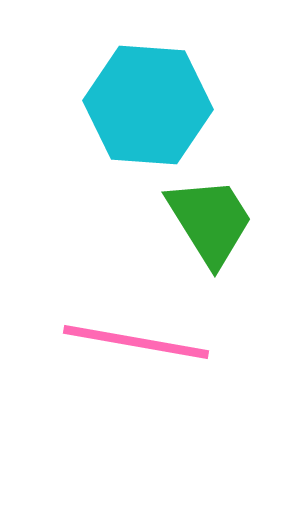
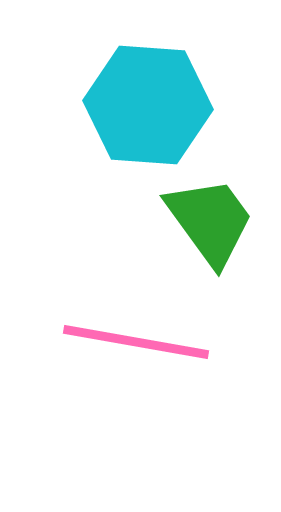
green trapezoid: rotated 4 degrees counterclockwise
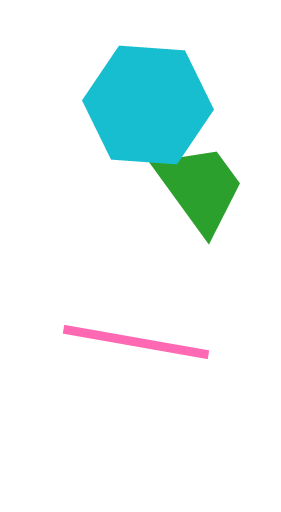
green trapezoid: moved 10 px left, 33 px up
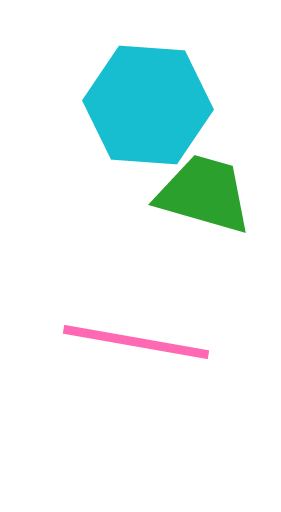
green trapezoid: moved 4 px right, 6 px down; rotated 38 degrees counterclockwise
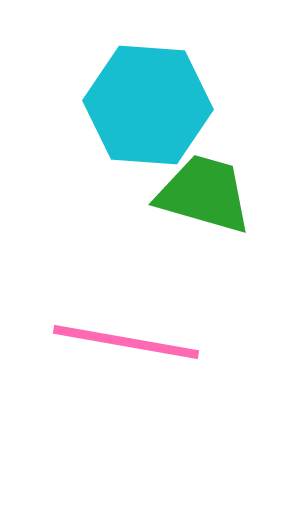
pink line: moved 10 px left
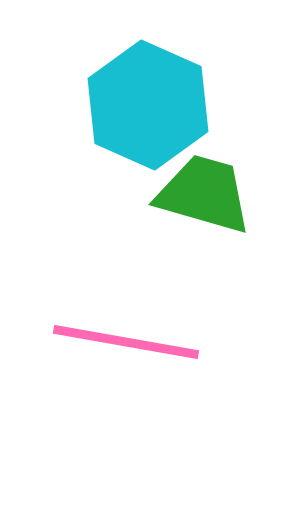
cyan hexagon: rotated 20 degrees clockwise
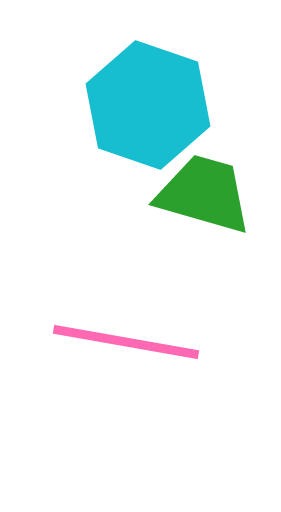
cyan hexagon: rotated 5 degrees counterclockwise
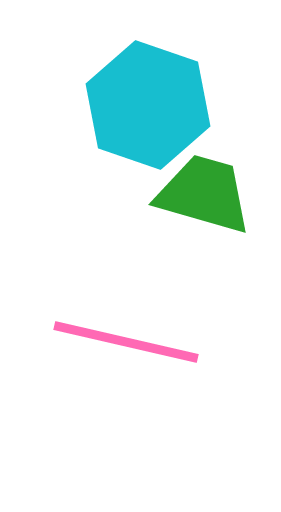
pink line: rotated 3 degrees clockwise
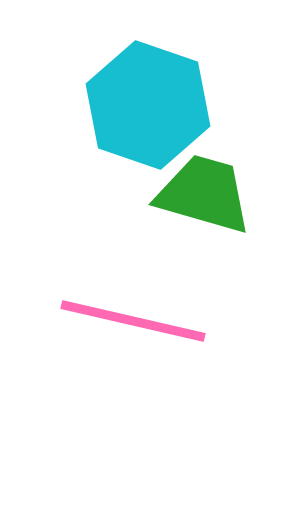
pink line: moved 7 px right, 21 px up
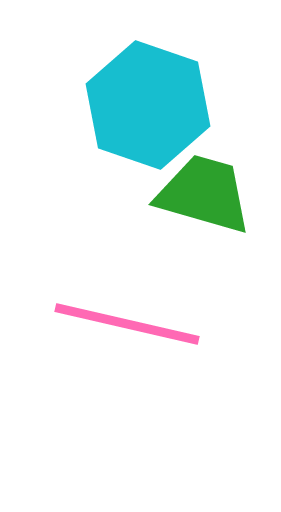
pink line: moved 6 px left, 3 px down
